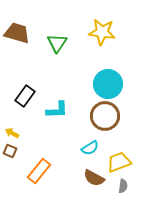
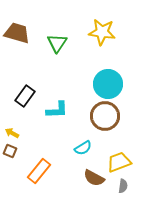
cyan semicircle: moved 7 px left
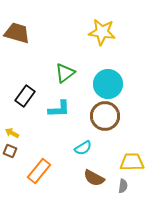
green triangle: moved 8 px right, 30 px down; rotated 20 degrees clockwise
cyan L-shape: moved 2 px right, 1 px up
yellow trapezoid: moved 13 px right; rotated 20 degrees clockwise
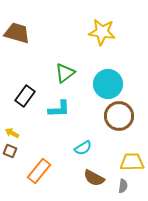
brown circle: moved 14 px right
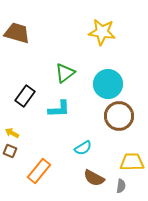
gray semicircle: moved 2 px left
